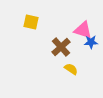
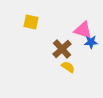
brown cross: moved 1 px right, 2 px down
yellow semicircle: moved 3 px left, 2 px up
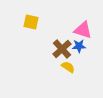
blue star: moved 12 px left, 4 px down
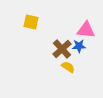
pink triangle: moved 3 px right; rotated 12 degrees counterclockwise
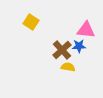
yellow square: rotated 21 degrees clockwise
brown cross: moved 1 px down
yellow semicircle: rotated 24 degrees counterclockwise
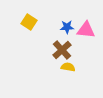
yellow square: moved 2 px left
blue star: moved 12 px left, 19 px up
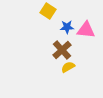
yellow square: moved 19 px right, 11 px up
yellow semicircle: rotated 40 degrees counterclockwise
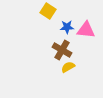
brown cross: rotated 18 degrees counterclockwise
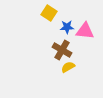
yellow square: moved 1 px right, 2 px down
pink triangle: moved 1 px left, 1 px down
